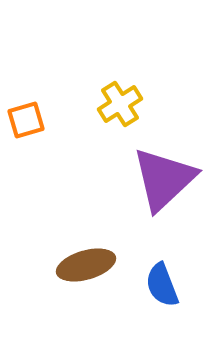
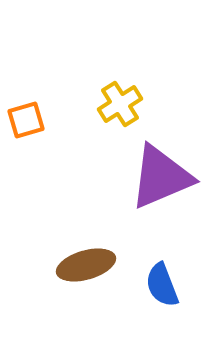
purple triangle: moved 3 px left, 2 px up; rotated 20 degrees clockwise
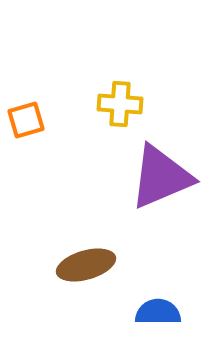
yellow cross: rotated 36 degrees clockwise
blue semicircle: moved 4 px left, 27 px down; rotated 111 degrees clockwise
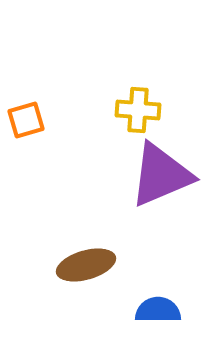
yellow cross: moved 18 px right, 6 px down
purple triangle: moved 2 px up
blue semicircle: moved 2 px up
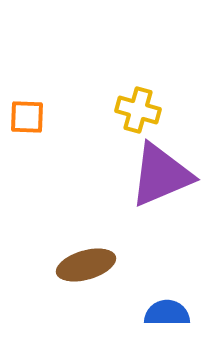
yellow cross: rotated 12 degrees clockwise
orange square: moved 1 px right, 3 px up; rotated 18 degrees clockwise
blue semicircle: moved 9 px right, 3 px down
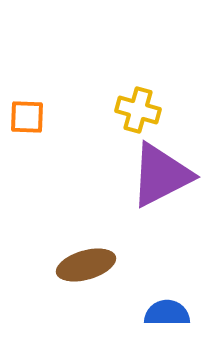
purple triangle: rotated 4 degrees counterclockwise
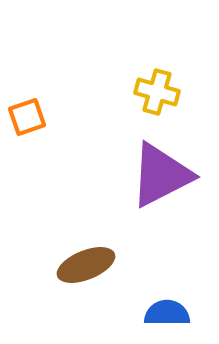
yellow cross: moved 19 px right, 18 px up
orange square: rotated 21 degrees counterclockwise
brown ellipse: rotated 6 degrees counterclockwise
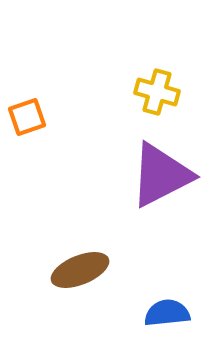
brown ellipse: moved 6 px left, 5 px down
blue semicircle: rotated 6 degrees counterclockwise
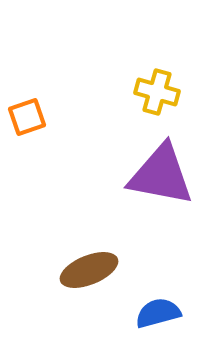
purple triangle: rotated 38 degrees clockwise
brown ellipse: moved 9 px right
blue semicircle: moved 9 px left; rotated 9 degrees counterclockwise
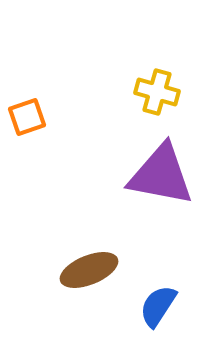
blue semicircle: moved 7 px up; rotated 42 degrees counterclockwise
